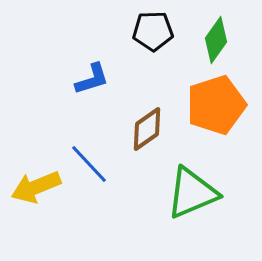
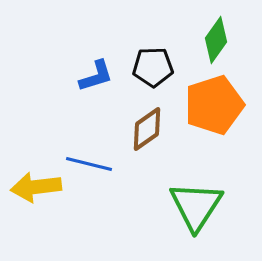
black pentagon: moved 36 px down
blue L-shape: moved 4 px right, 3 px up
orange pentagon: moved 2 px left
blue line: rotated 33 degrees counterclockwise
yellow arrow: rotated 15 degrees clockwise
green triangle: moved 4 px right, 13 px down; rotated 34 degrees counterclockwise
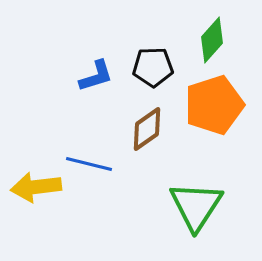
green diamond: moved 4 px left; rotated 6 degrees clockwise
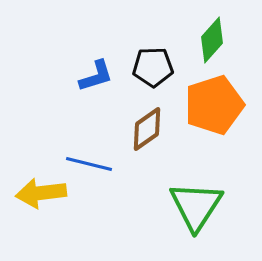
yellow arrow: moved 5 px right, 6 px down
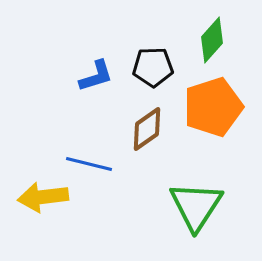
orange pentagon: moved 1 px left, 2 px down
yellow arrow: moved 2 px right, 4 px down
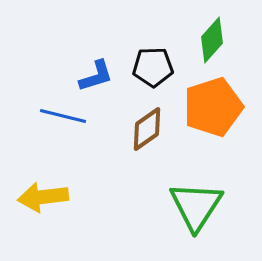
blue line: moved 26 px left, 48 px up
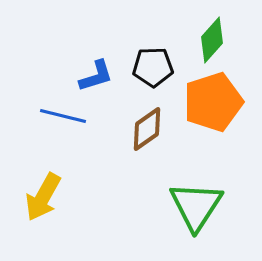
orange pentagon: moved 5 px up
yellow arrow: rotated 54 degrees counterclockwise
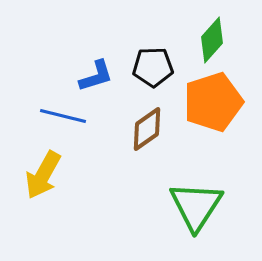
yellow arrow: moved 22 px up
